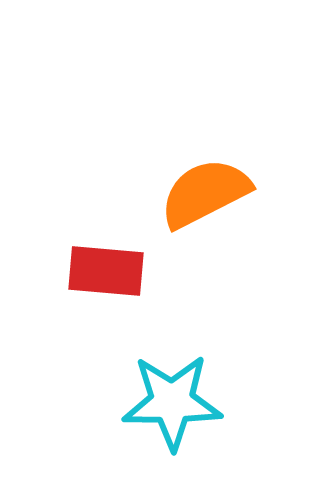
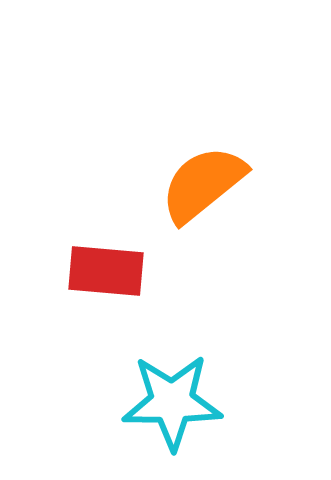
orange semicircle: moved 2 px left, 9 px up; rotated 12 degrees counterclockwise
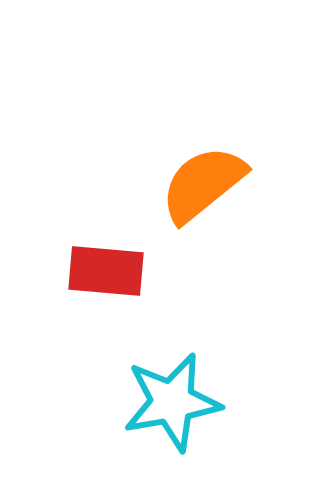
cyan star: rotated 10 degrees counterclockwise
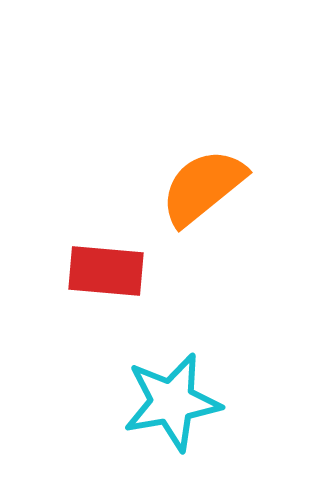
orange semicircle: moved 3 px down
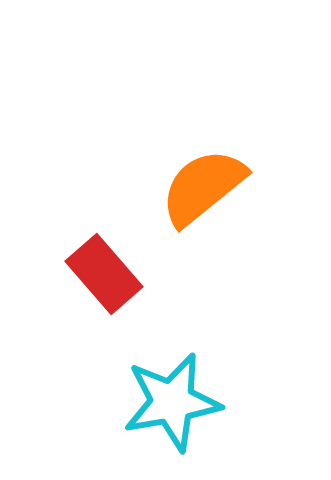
red rectangle: moved 2 px left, 3 px down; rotated 44 degrees clockwise
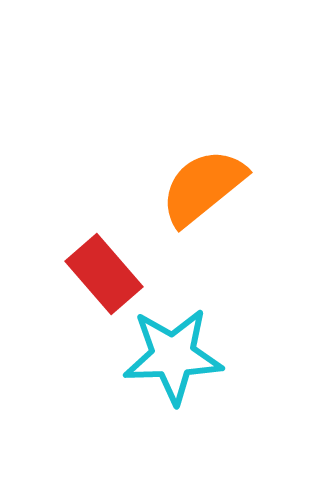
cyan star: moved 1 px right, 46 px up; rotated 8 degrees clockwise
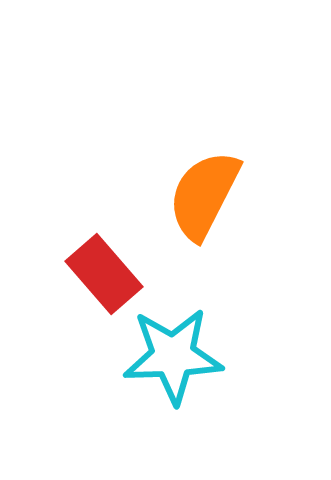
orange semicircle: moved 1 px right, 8 px down; rotated 24 degrees counterclockwise
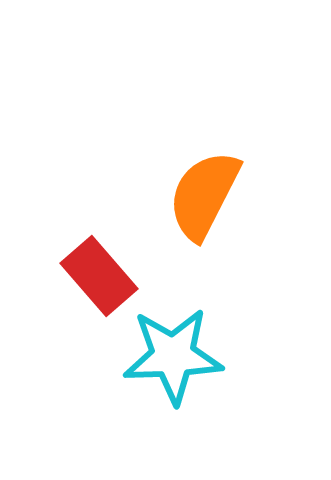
red rectangle: moved 5 px left, 2 px down
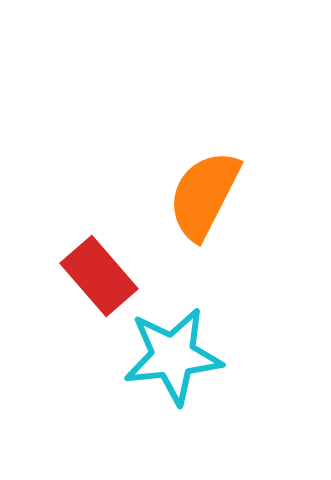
cyan star: rotated 4 degrees counterclockwise
